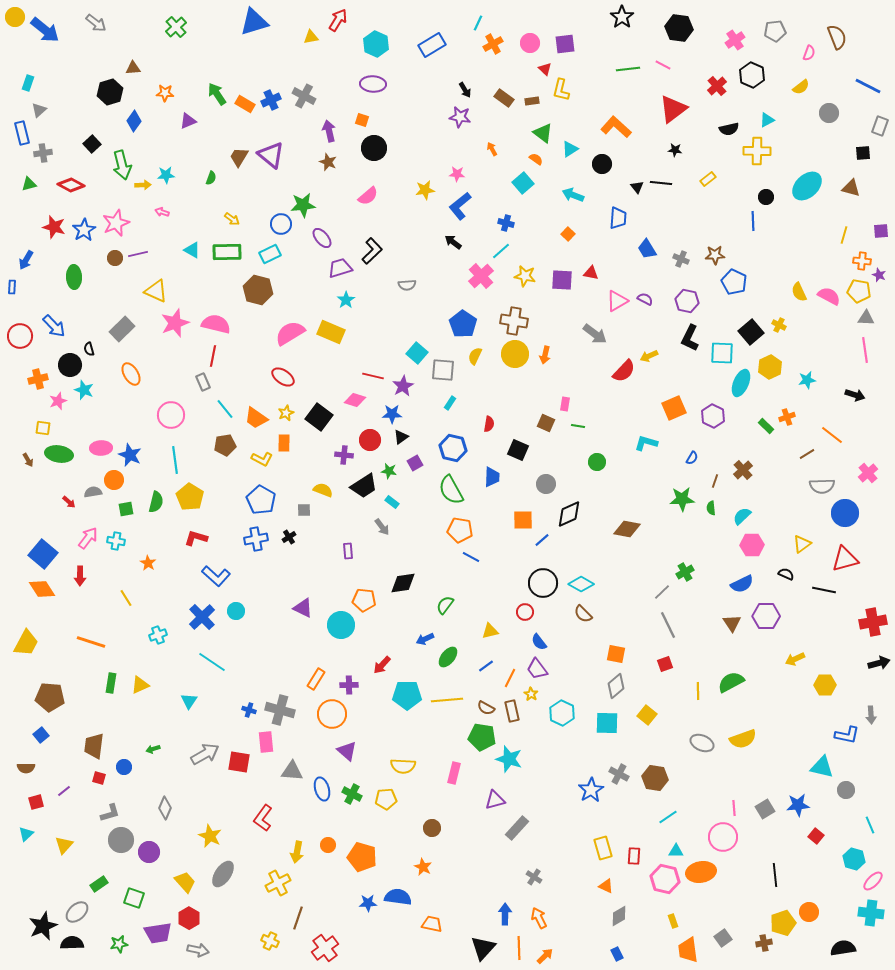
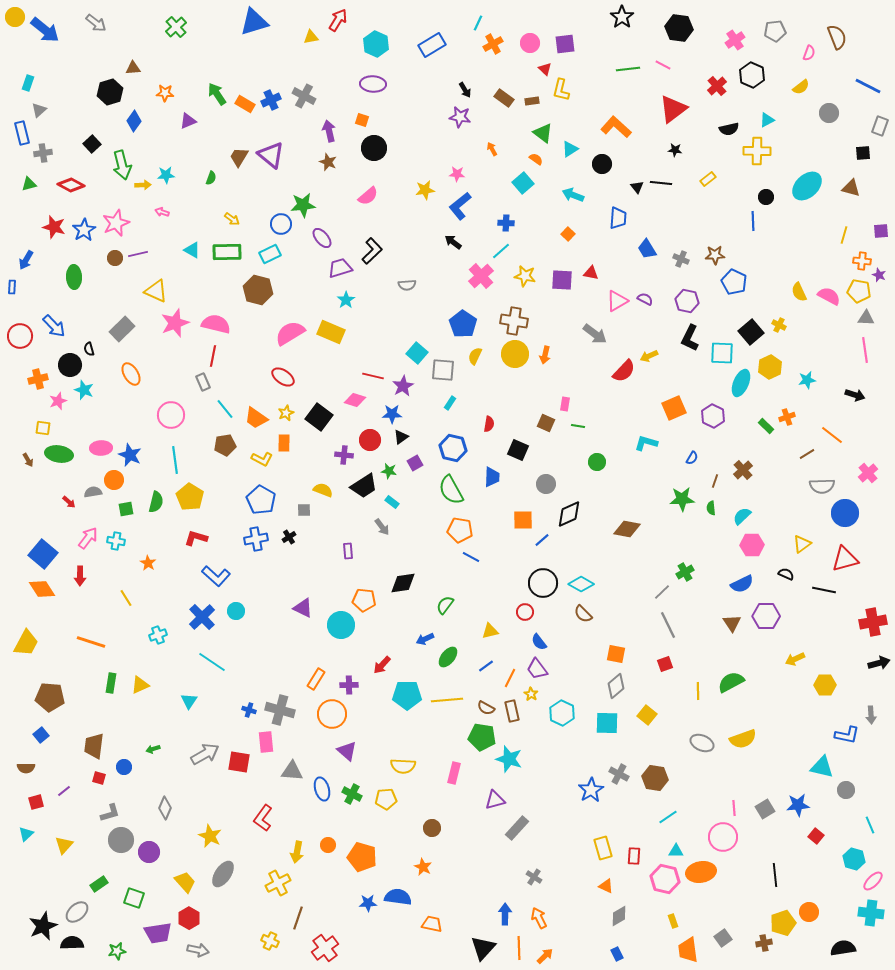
blue cross at (506, 223): rotated 14 degrees counterclockwise
green star at (119, 944): moved 2 px left, 7 px down
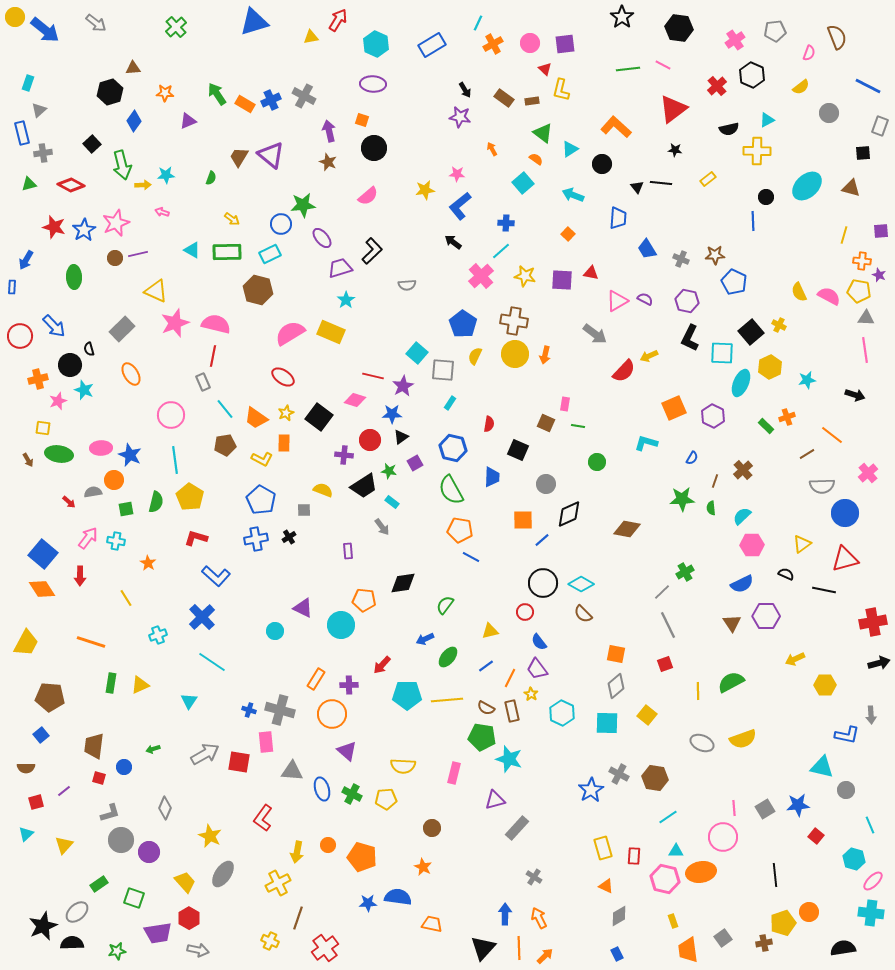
cyan circle at (236, 611): moved 39 px right, 20 px down
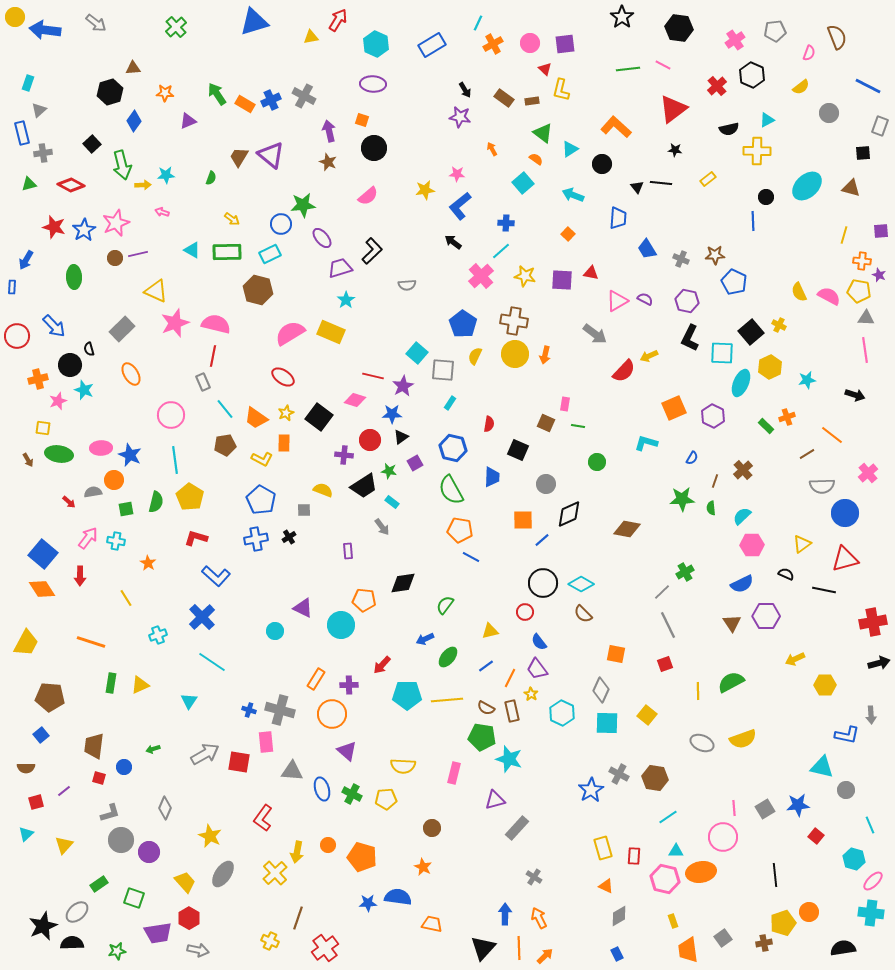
blue arrow at (45, 30): rotated 148 degrees clockwise
red circle at (20, 336): moved 3 px left
gray diamond at (616, 686): moved 15 px left, 4 px down; rotated 25 degrees counterclockwise
yellow cross at (278, 883): moved 3 px left, 10 px up; rotated 15 degrees counterclockwise
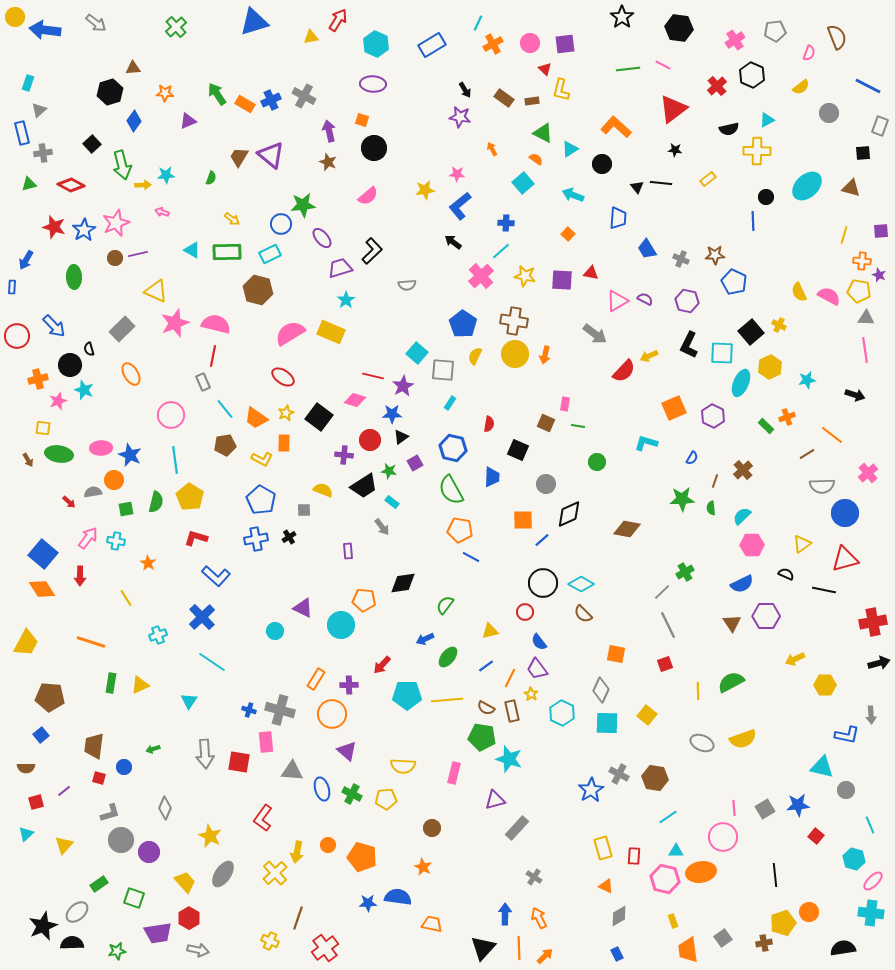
green triangle at (543, 133): rotated 10 degrees counterclockwise
black L-shape at (690, 338): moved 1 px left, 7 px down
gray arrow at (205, 754): rotated 116 degrees clockwise
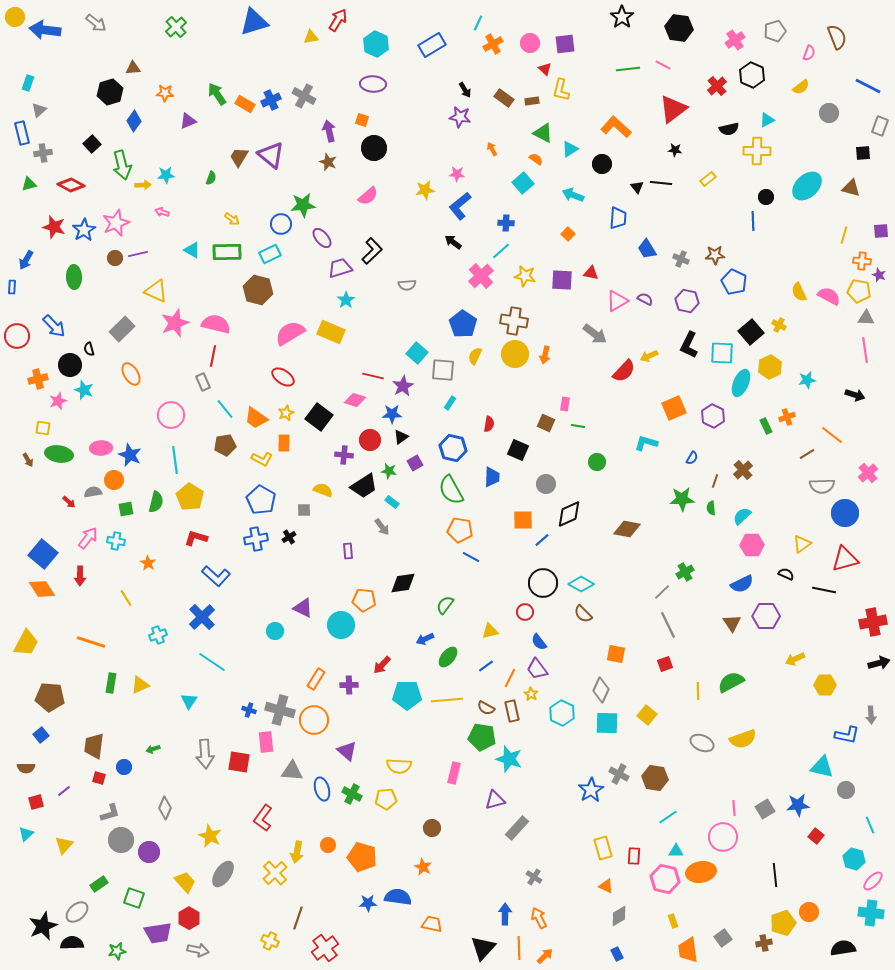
gray pentagon at (775, 31): rotated 10 degrees counterclockwise
green rectangle at (766, 426): rotated 21 degrees clockwise
orange circle at (332, 714): moved 18 px left, 6 px down
yellow semicircle at (403, 766): moved 4 px left
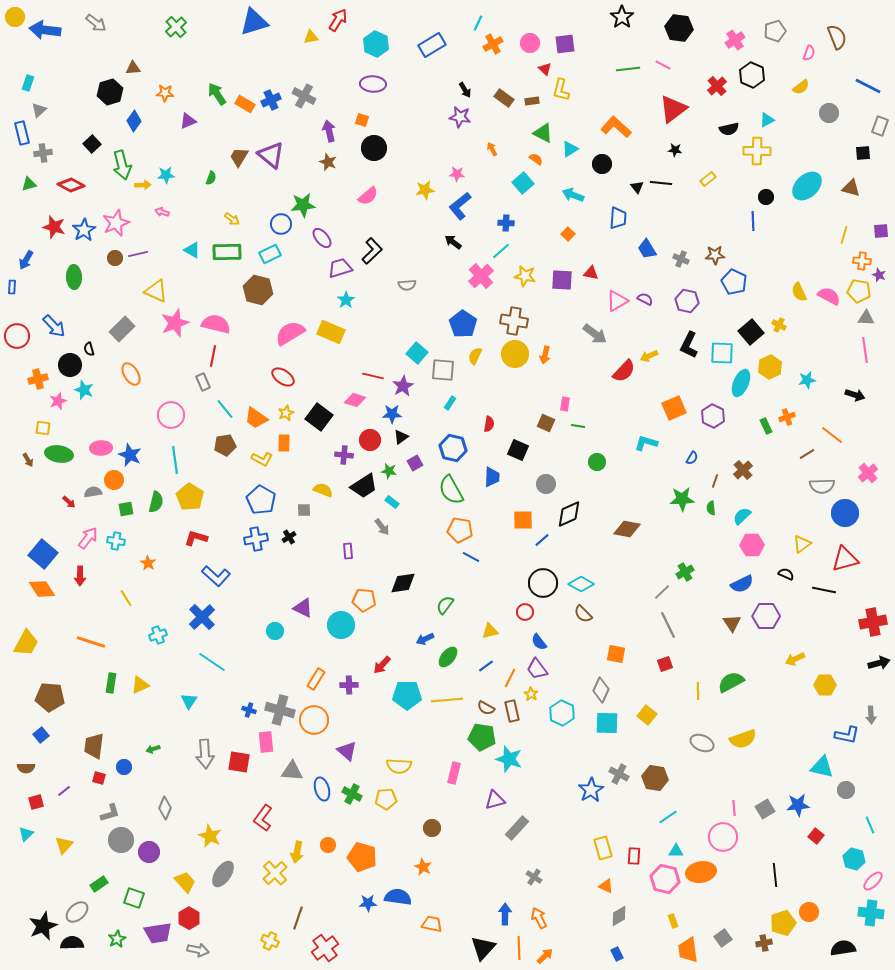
green star at (117, 951): moved 12 px up; rotated 18 degrees counterclockwise
